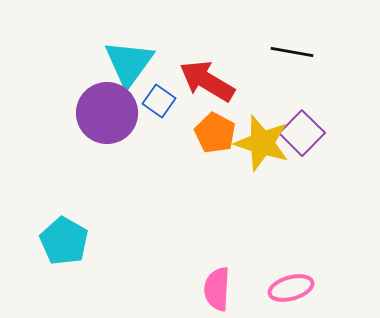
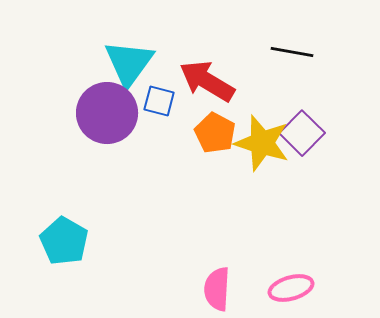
blue square: rotated 20 degrees counterclockwise
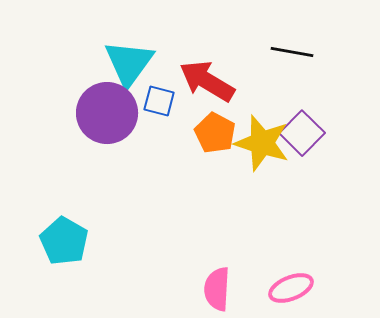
pink ellipse: rotated 6 degrees counterclockwise
